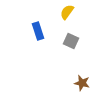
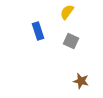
brown star: moved 1 px left, 2 px up
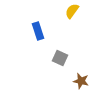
yellow semicircle: moved 5 px right, 1 px up
gray square: moved 11 px left, 17 px down
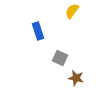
brown star: moved 5 px left, 3 px up
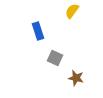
gray square: moved 5 px left
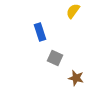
yellow semicircle: moved 1 px right
blue rectangle: moved 2 px right, 1 px down
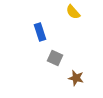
yellow semicircle: moved 1 px down; rotated 77 degrees counterclockwise
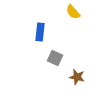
blue rectangle: rotated 24 degrees clockwise
brown star: moved 1 px right, 1 px up
